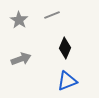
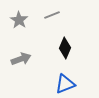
blue triangle: moved 2 px left, 3 px down
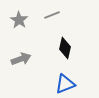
black diamond: rotated 10 degrees counterclockwise
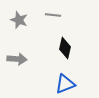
gray line: moved 1 px right; rotated 28 degrees clockwise
gray star: rotated 12 degrees counterclockwise
gray arrow: moved 4 px left; rotated 24 degrees clockwise
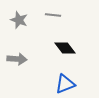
black diamond: rotated 50 degrees counterclockwise
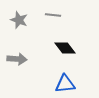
blue triangle: rotated 15 degrees clockwise
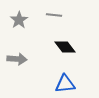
gray line: moved 1 px right
gray star: rotated 18 degrees clockwise
black diamond: moved 1 px up
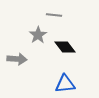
gray star: moved 19 px right, 15 px down
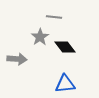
gray line: moved 2 px down
gray star: moved 2 px right, 2 px down
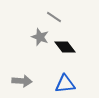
gray line: rotated 28 degrees clockwise
gray star: rotated 18 degrees counterclockwise
gray arrow: moved 5 px right, 22 px down
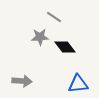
gray star: rotated 24 degrees counterclockwise
blue triangle: moved 13 px right
